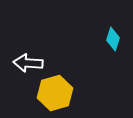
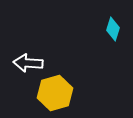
cyan diamond: moved 10 px up
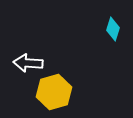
yellow hexagon: moved 1 px left, 1 px up
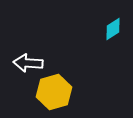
cyan diamond: rotated 40 degrees clockwise
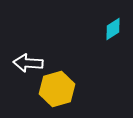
yellow hexagon: moved 3 px right, 3 px up
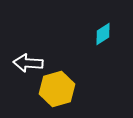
cyan diamond: moved 10 px left, 5 px down
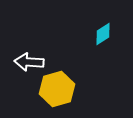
white arrow: moved 1 px right, 1 px up
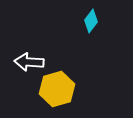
cyan diamond: moved 12 px left, 13 px up; rotated 20 degrees counterclockwise
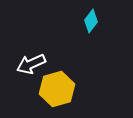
white arrow: moved 2 px right, 2 px down; rotated 28 degrees counterclockwise
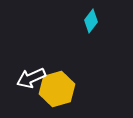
white arrow: moved 14 px down
